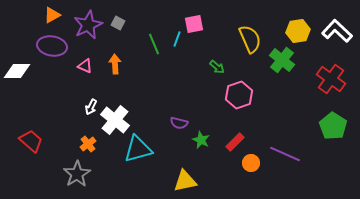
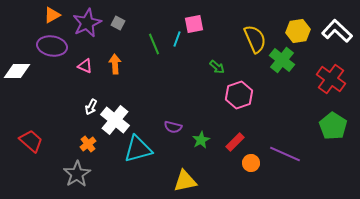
purple star: moved 1 px left, 2 px up
yellow semicircle: moved 5 px right
purple semicircle: moved 6 px left, 4 px down
green star: rotated 18 degrees clockwise
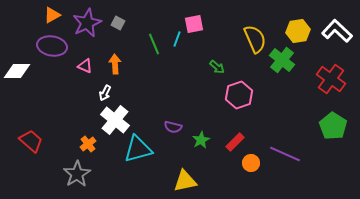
white arrow: moved 14 px right, 14 px up
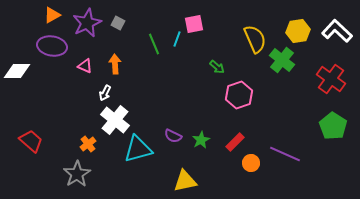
purple semicircle: moved 9 px down; rotated 12 degrees clockwise
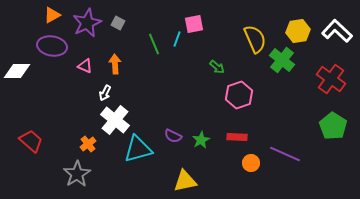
red rectangle: moved 2 px right, 5 px up; rotated 48 degrees clockwise
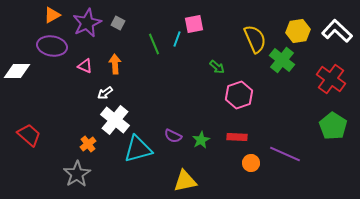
white arrow: rotated 28 degrees clockwise
red trapezoid: moved 2 px left, 6 px up
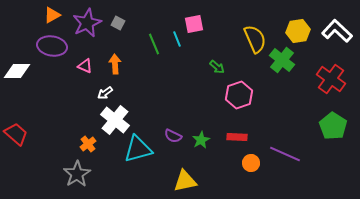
cyan line: rotated 42 degrees counterclockwise
red trapezoid: moved 13 px left, 1 px up
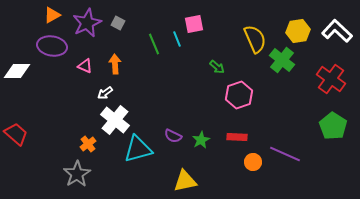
orange circle: moved 2 px right, 1 px up
